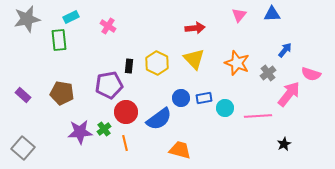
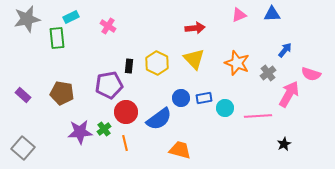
pink triangle: rotated 28 degrees clockwise
green rectangle: moved 2 px left, 2 px up
pink arrow: rotated 8 degrees counterclockwise
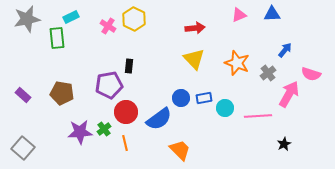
yellow hexagon: moved 23 px left, 44 px up
orange trapezoid: rotated 30 degrees clockwise
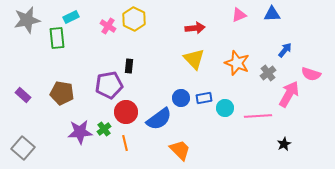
gray star: moved 1 px down
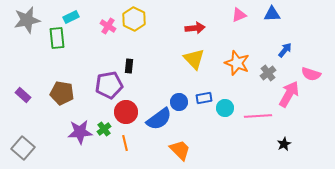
blue circle: moved 2 px left, 4 px down
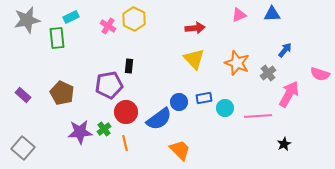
pink semicircle: moved 9 px right
brown pentagon: rotated 15 degrees clockwise
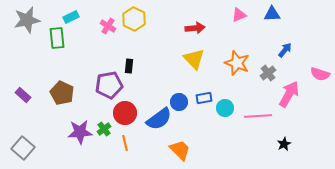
red circle: moved 1 px left, 1 px down
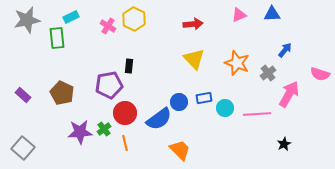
red arrow: moved 2 px left, 4 px up
pink line: moved 1 px left, 2 px up
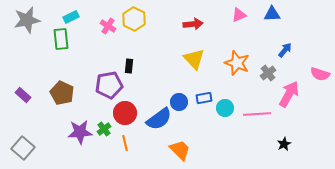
green rectangle: moved 4 px right, 1 px down
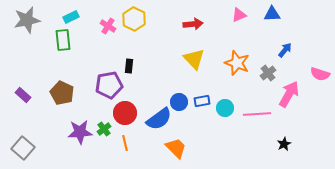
green rectangle: moved 2 px right, 1 px down
blue rectangle: moved 2 px left, 3 px down
orange trapezoid: moved 4 px left, 2 px up
